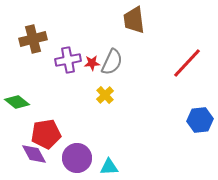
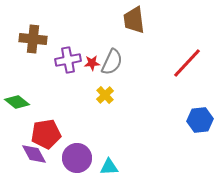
brown cross: rotated 20 degrees clockwise
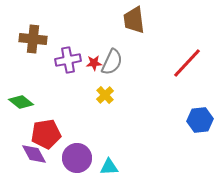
red star: moved 2 px right
green diamond: moved 4 px right
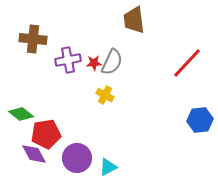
yellow cross: rotated 18 degrees counterclockwise
green diamond: moved 12 px down
cyan triangle: moved 1 px left; rotated 24 degrees counterclockwise
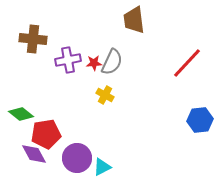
cyan triangle: moved 6 px left
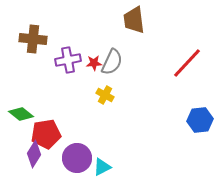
purple diamond: rotated 60 degrees clockwise
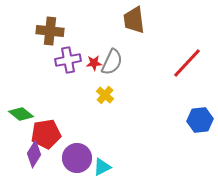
brown cross: moved 17 px right, 8 px up
yellow cross: rotated 12 degrees clockwise
